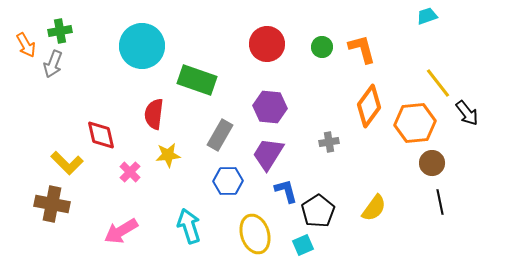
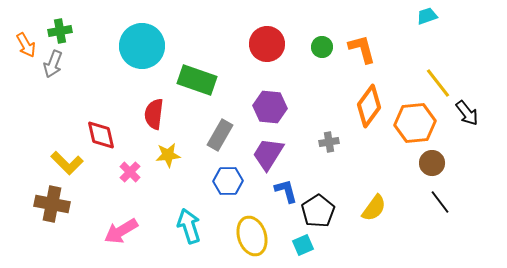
black line: rotated 25 degrees counterclockwise
yellow ellipse: moved 3 px left, 2 px down
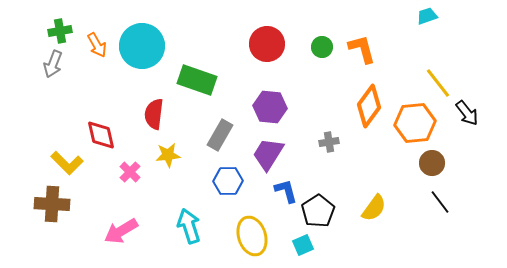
orange arrow: moved 71 px right
brown cross: rotated 8 degrees counterclockwise
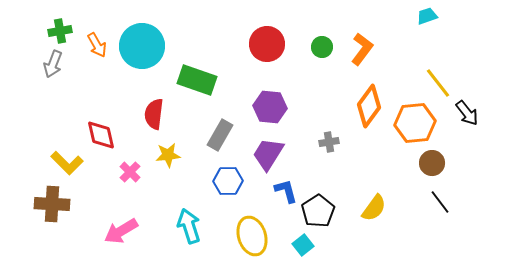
orange L-shape: rotated 52 degrees clockwise
cyan square: rotated 15 degrees counterclockwise
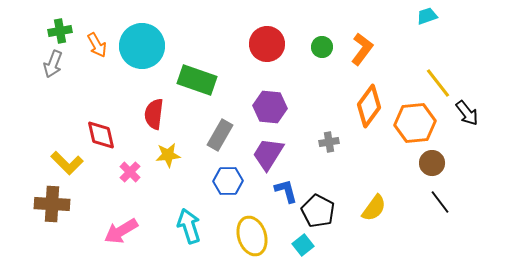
black pentagon: rotated 12 degrees counterclockwise
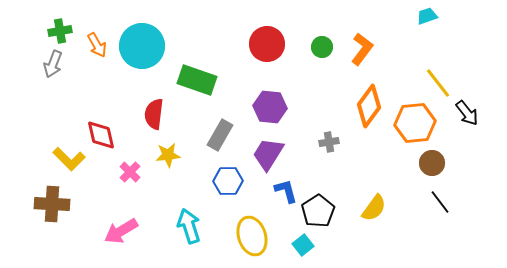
yellow L-shape: moved 2 px right, 4 px up
black pentagon: rotated 12 degrees clockwise
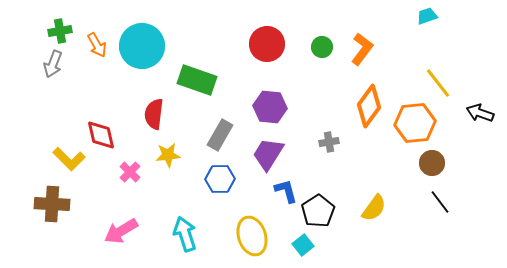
black arrow: moved 13 px right; rotated 148 degrees clockwise
blue hexagon: moved 8 px left, 2 px up
cyan arrow: moved 4 px left, 8 px down
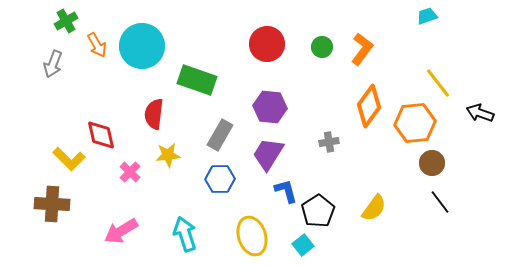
green cross: moved 6 px right, 10 px up; rotated 20 degrees counterclockwise
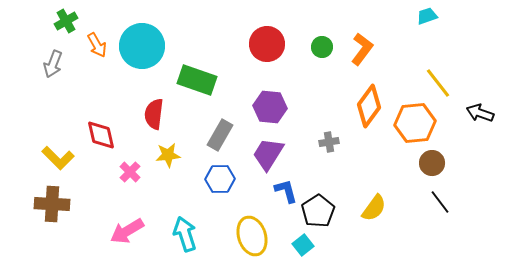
yellow L-shape: moved 11 px left, 1 px up
pink arrow: moved 6 px right
